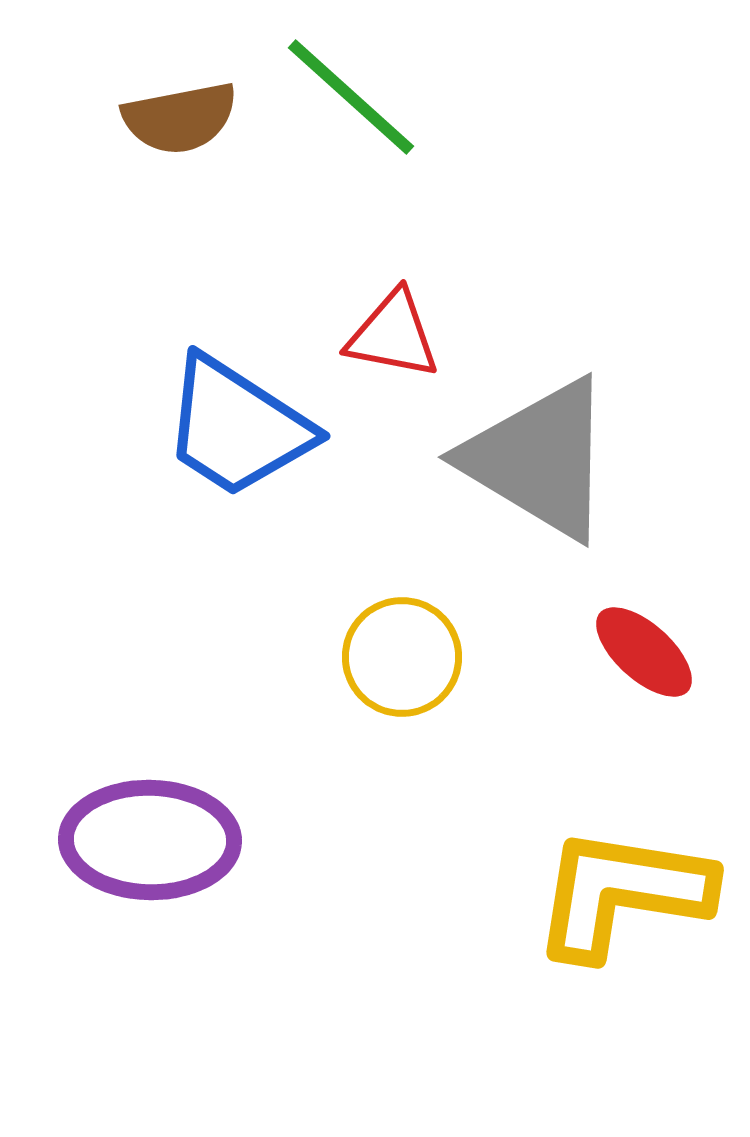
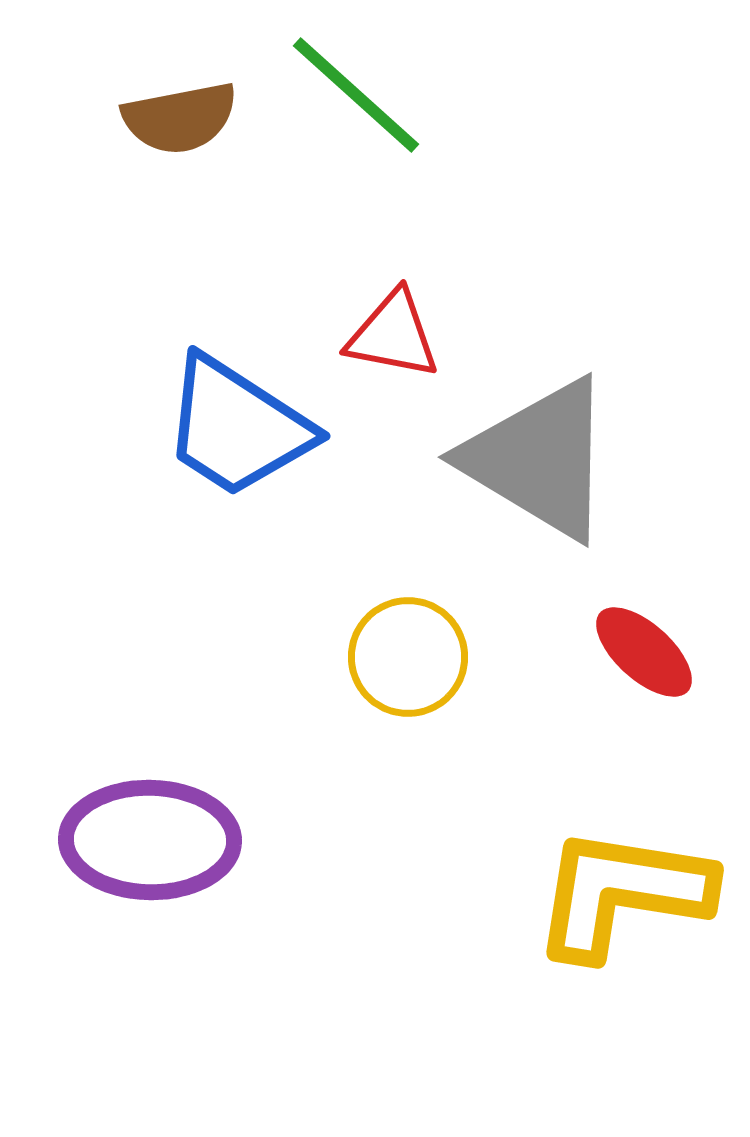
green line: moved 5 px right, 2 px up
yellow circle: moved 6 px right
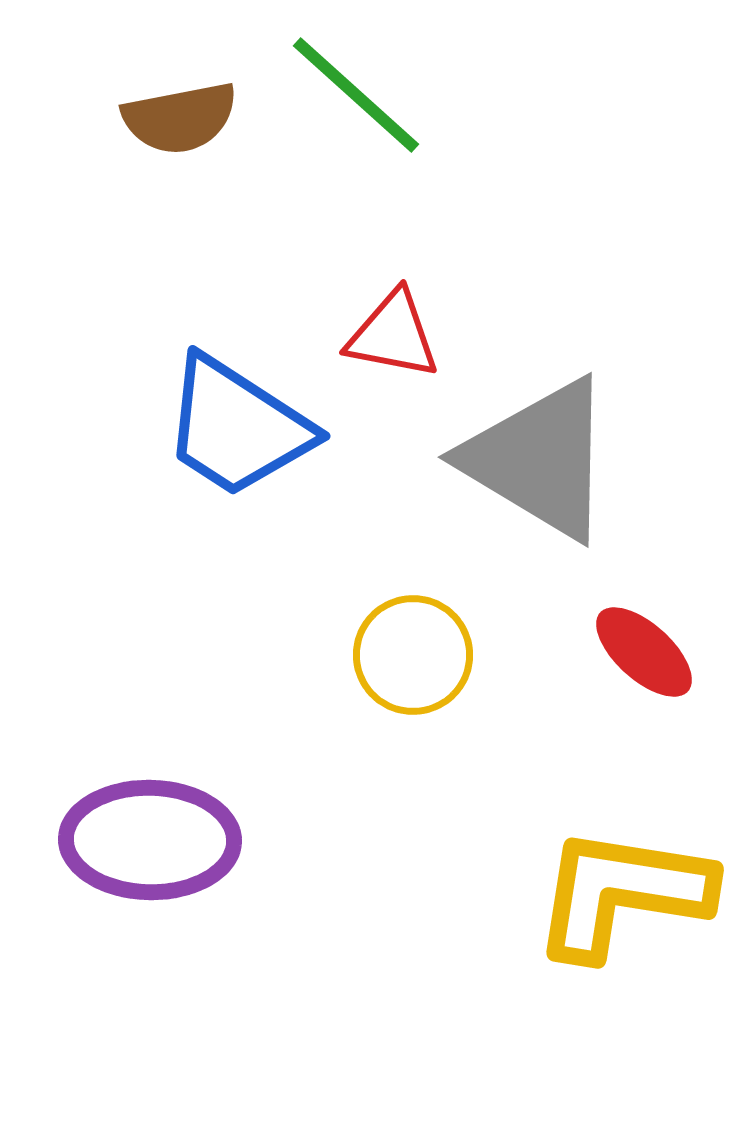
yellow circle: moved 5 px right, 2 px up
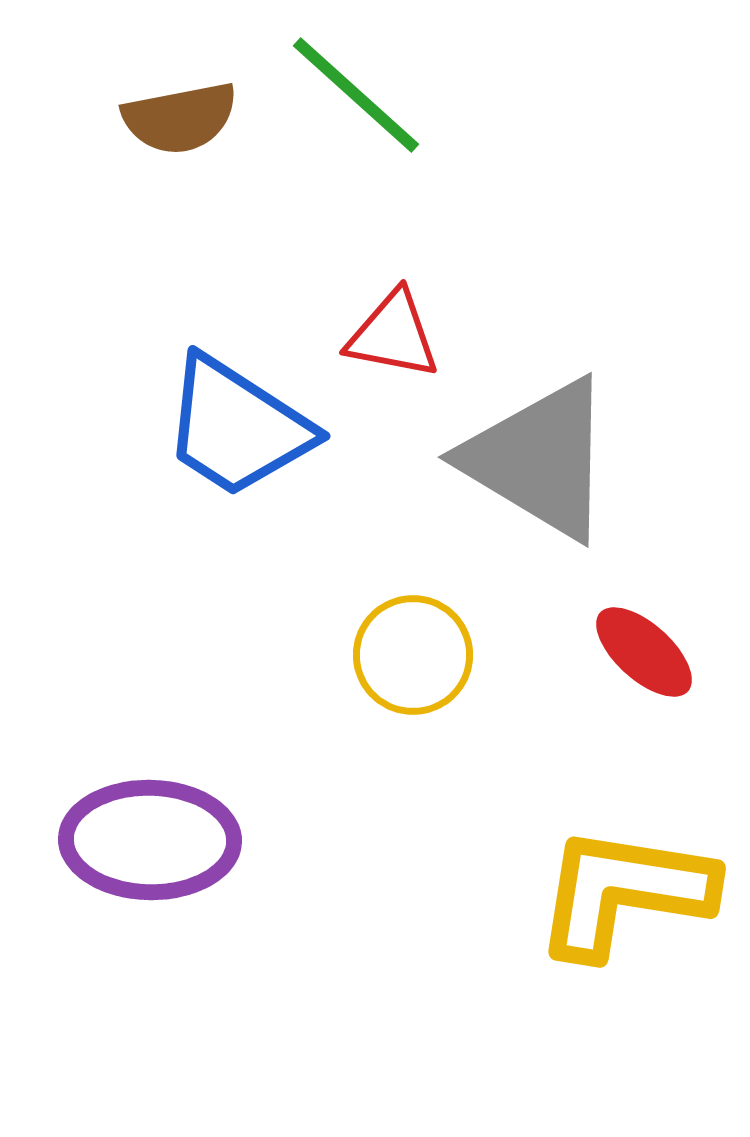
yellow L-shape: moved 2 px right, 1 px up
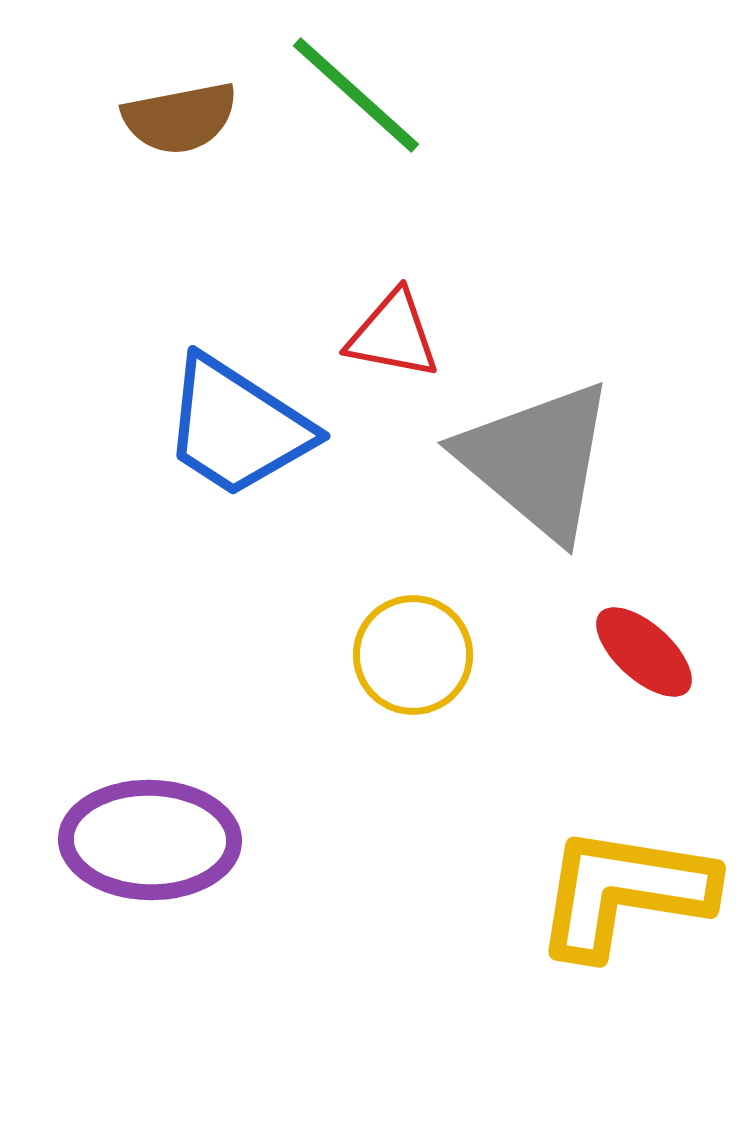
gray triangle: moved 2 px left, 1 px down; rotated 9 degrees clockwise
